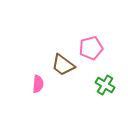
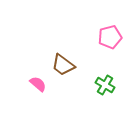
pink pentagon: moved 19 px right, 11 px up
pink semicircle: rotated 54 degrees counterclockwise
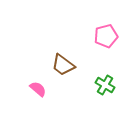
pink pentagon: moved 4 px left, 1 px up
pink semicircle: moved 5 px down
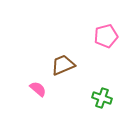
brown trapezoid: rotated 120 degrees clockwise
green cross: moved 3 px left, 13 px down; rotated 12 degrees counterclockwise
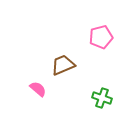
pink pentagon: moved 5 px left, 1 px down
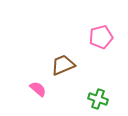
green cross: moved 4 px left, 1 px down
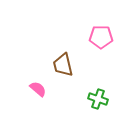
pink pentagon: rotated 15 degrees clockwise
brown trapezoid: rotated 80 degrees counterclockwise
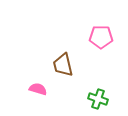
pink semicircle: rotated 24 degrees counterclockwise
